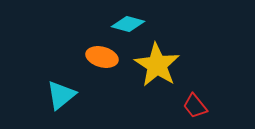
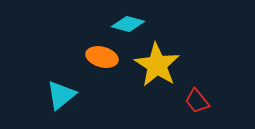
red trapezoid: moved 2 px right, 5 px up
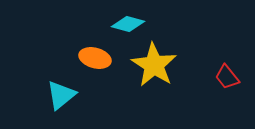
orange ellipse: moved 7 px left, 1 px down
yellow star: moved 3 px left
red trapezoid: moved 30 px right, 24 px up
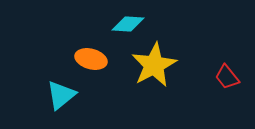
cyan diamond: rotated 12 degrees counterclockwise
orange ellipse: moved 4 px left, 1 px down
yellow star: rotated 12 degrees clockwise
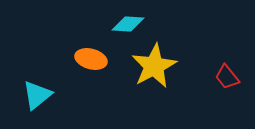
yellow star: moved 1 px down
cyan triangle: moved 24 px left
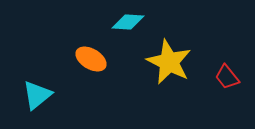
cyan diamond: moved 2 px up
orange ellipse: rotated 16 degrees clockwise
yellow star: moved 15 px right, 4 px up; rotated 18 degrees counterclockwise
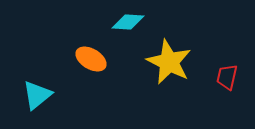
red trapezoid: rotated 52 degrees clockwise
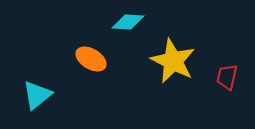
yellow star: moved 4 px right, 1 px up
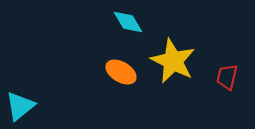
cyan diamond: rotated 56 degrees clockwise
orange ellipse: moved 30 px right, 13 px down
cyan triangle: moved 17 px left, 11 px down
